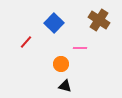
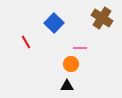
brown cross: moved 3 px right, 2 px up
red line: rotated 72 degrees counterclockwise
orange circle: moved 10 px right
black triangle: moved 2 px right; rotated 16 degrees counterclockwise
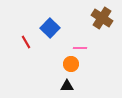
blue square: moved 4 px left, 5 px down
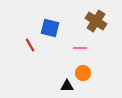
brown cross: moved 6 px left, 3 px down
blue square: rotated 30 degrees counterclockwise
red line: moved 4 px right, 3 px down
orange circle: moved 12 px right, 9 px down
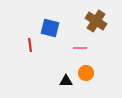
red line: rotated 24 degrees clockwise
orange circle: moved 3 px right
black triangle: moved 1 px left, 5 px up
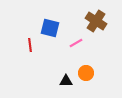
pink line: moved 4 px left, 5 px up; rotated 32 degrees counterclockwise
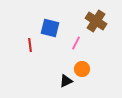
pink line: rotated 32 degrees counterclockwise
orange circle: moved 4 px left, 4 px up
black triangle: rotated 24 degrees counterclockwise
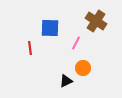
blue square: rotated 12 degrees counterclockwise
red line: moved 3 px down
orange circle: moved 1 px right, 1 px up
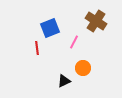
blue square: rotated 24 degrees counterclockwise
pink line: moved 2 px left, 1 px up
red line: moved 7 px right
black triangle: moved 2 px left
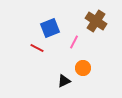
red line: rotated 56 degrees counterclockwise
